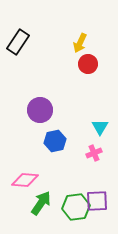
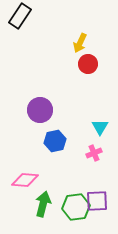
black rectangle: moved 2 px right, 26 px up
green arrow: moved 2 px right, 1 px down; rotated 20 degrees counterclockwise
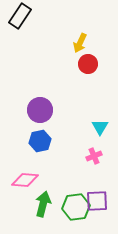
blue hexagon: moved 15 px left
pink cross: moved 3 px down
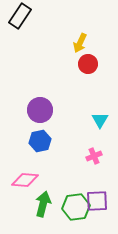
cyan triangle: moved 7 px up
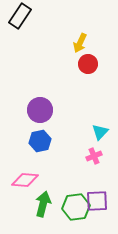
cyan triangle: moved 12 px down; rotated 12 degrees clockwise
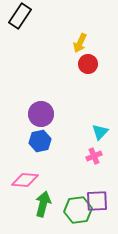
purple circle: moved 1 px right, 4 px down
green hexagon: moved 2 px right, 3 px down
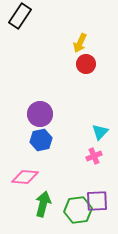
red circle: moved 2 px left
purple circle: moved 1 px left
blue hexagon: moved 1 px right, 1 px up
pink diamond: moved 3 px up
